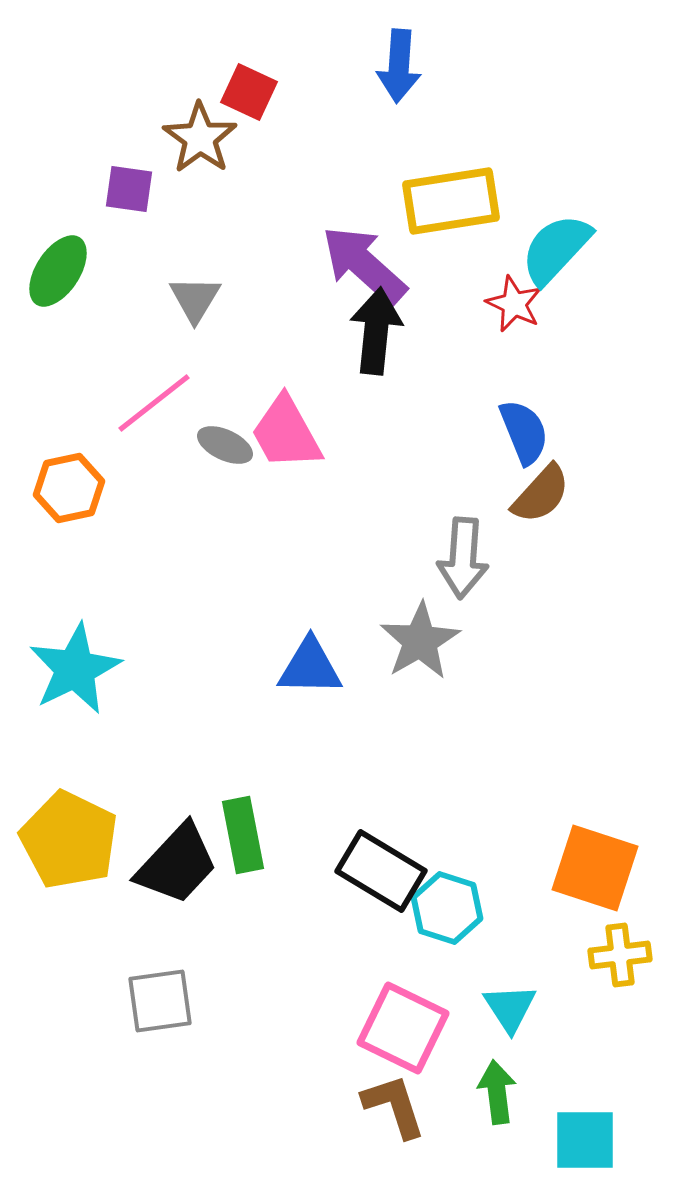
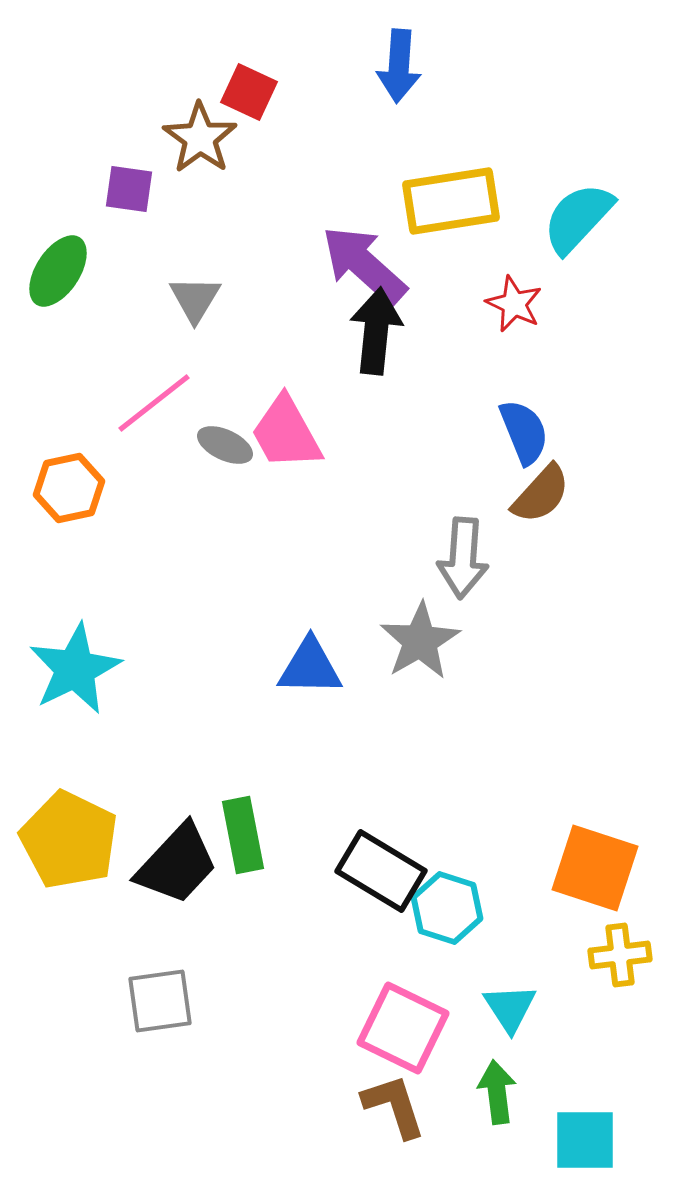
cyan semicircle: moved 22 px right, 31 px up
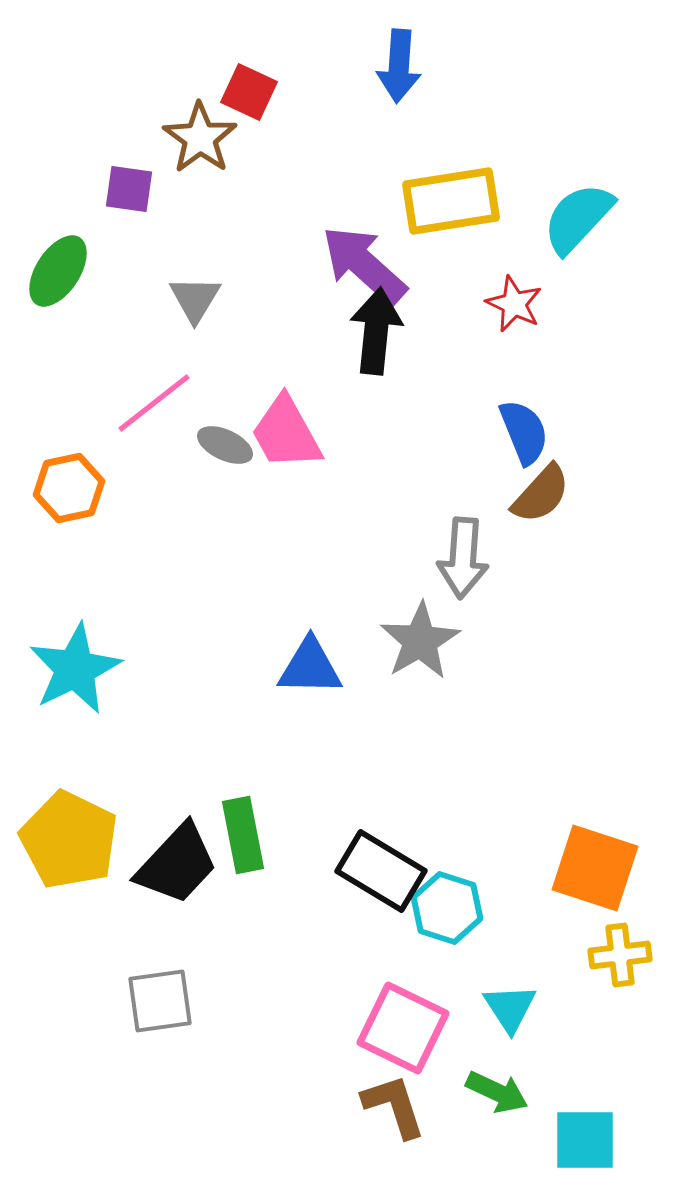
green arrow: rotated 122 degrees clockwise
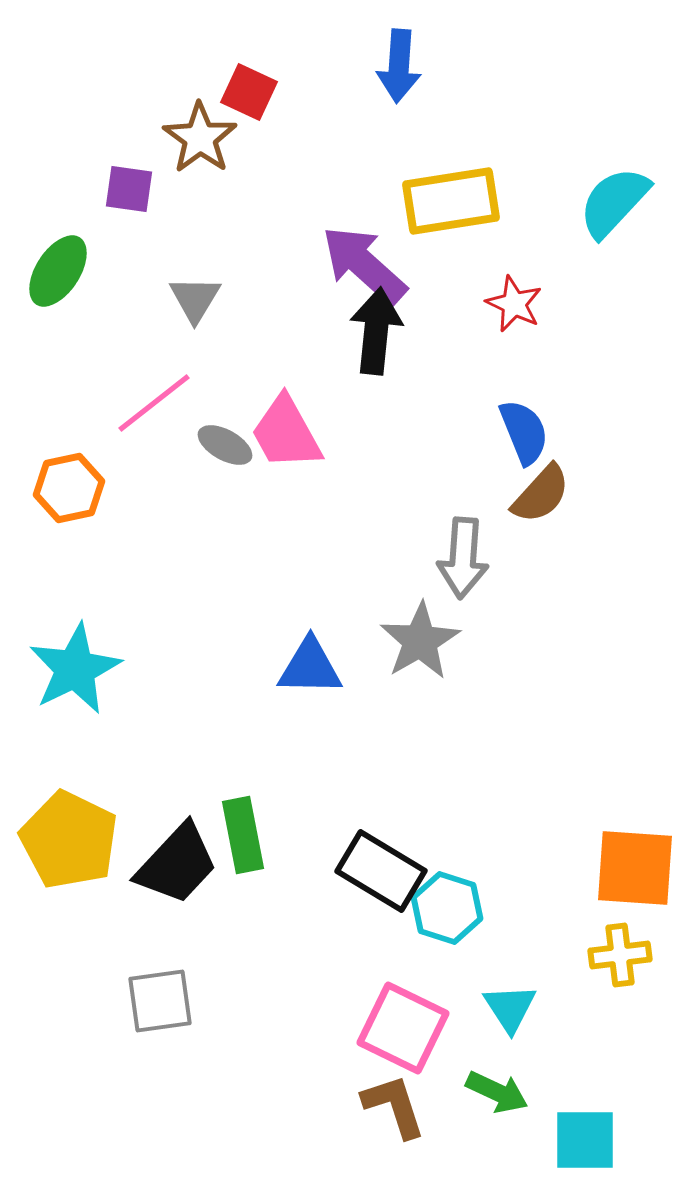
cyan semicircle: moved 36 px right, 16 px up
gray ellipse: rotated 4 degrees clockwise
orange square: moved 40 px right; rotated 14 degrees counterclockwise
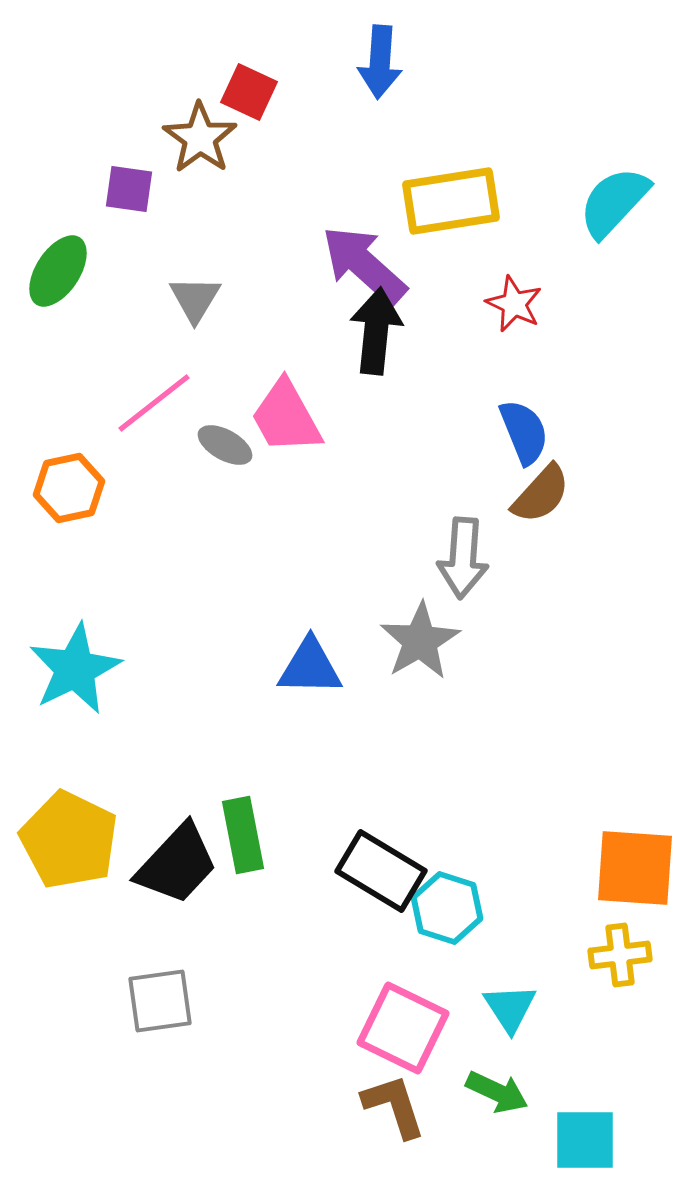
blue arrow: moved 19 px left, 4 px up
pink trapezoid: moved 16 px up
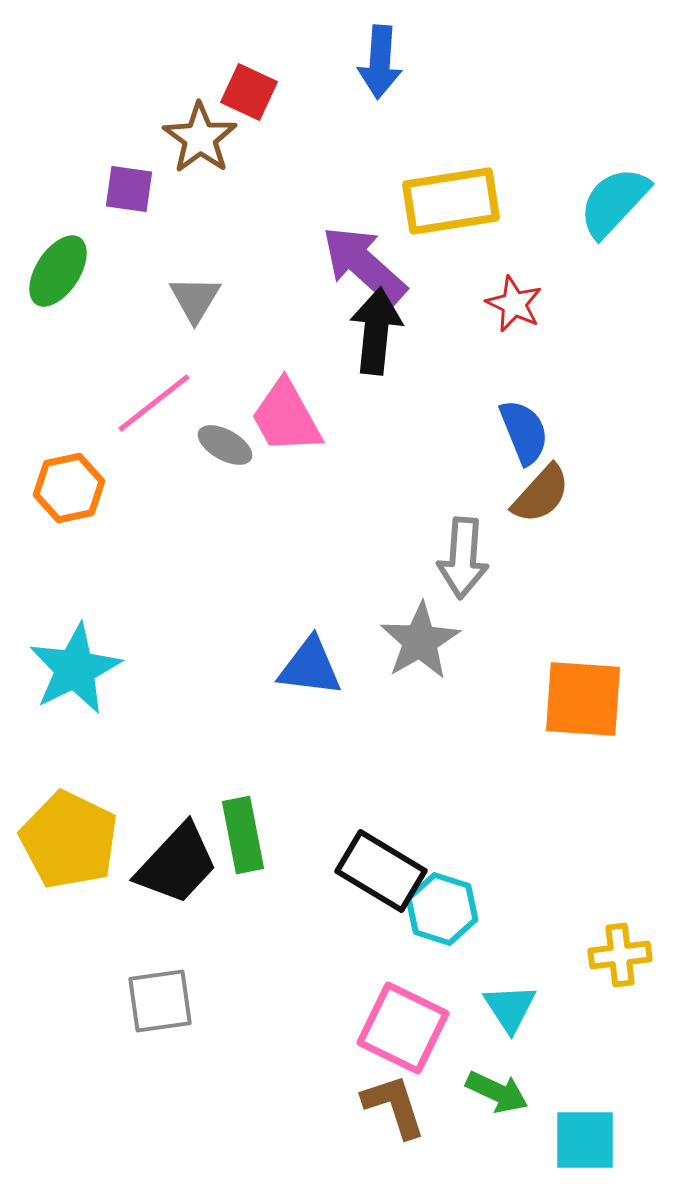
blue triangle: rotated 6 degrees clockwise
orange square: moved 52 px left, 169 px up
cyan hexagon: moved 5 px left, 1 px down
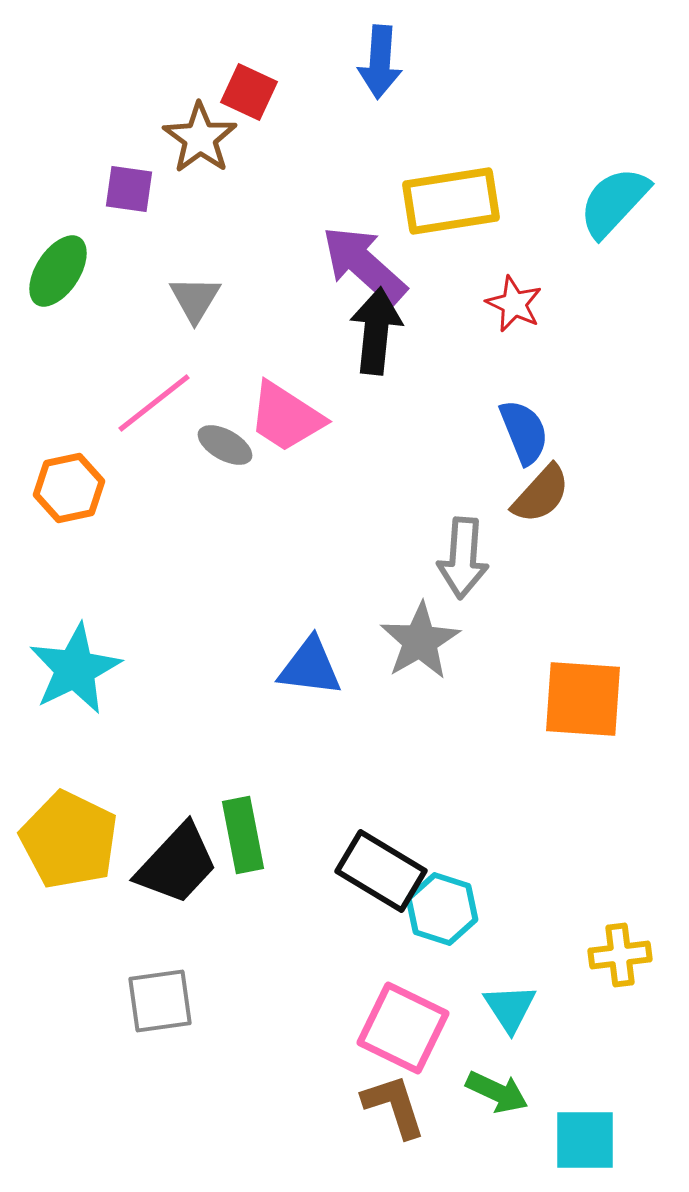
pink trapezoid: rotated 28 degrees counterclockwise
